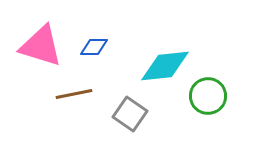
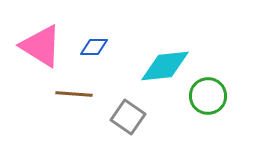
pink triangle: rotated 15 degrees clockwise
brown line: rotated 15 degrees clockwise
gray square: moved 2 px left, 3 px down
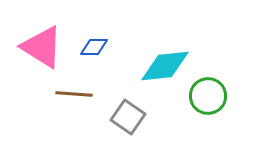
pink triangle: moved 1 px right, 1 px down
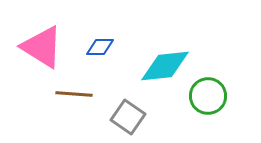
blue diamond: moved 6 px right
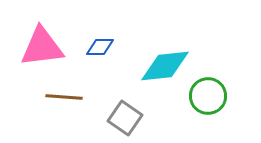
pink triangle: rotated 39 degrees counterclockwise
brown line: moved 10 px left, 3 px down
gray square: moved 3 px left, 1 px down
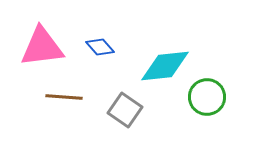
blue diamond: rotated 48 degrees clockwise
green circle: moved 1 px left, 1 px down
gray square: moved 8 px up
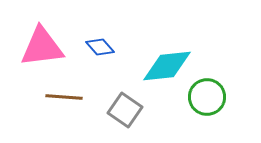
cyan diamond: moved 2 px right
